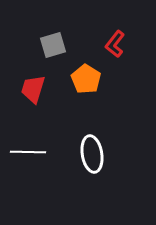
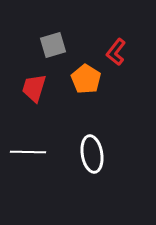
red L-shape: moved 1 px right, 8 px down
red trapezoid: moved 1 px right, 1 px up
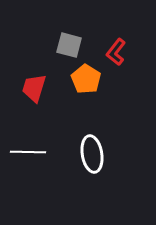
gray square: moved 16 px right; rotated 32 degrees clockwise
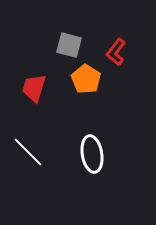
white line: rotated 44 degrees clockwise
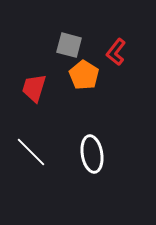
orange pentagon: moved 2 px left, 4 px up
white line: moved 3 px right
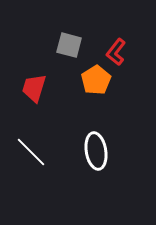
orange pentagon: moved 12 px right, 5 px down; rotated 8 degrees clockwise
white ellipse: moved 4 px right, 3 px up
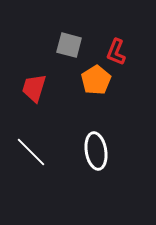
red L-shape: rotated 16 degrees counterclockwise
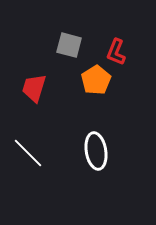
white line: moved 3 px left, 1 px down
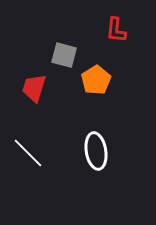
gray square: moved 5 px left, 10 px down
red L-shape: moved 22 px up; rotated 16 degrees counterclockwise
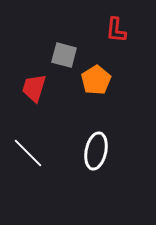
white ellipse: rotated 21 degrees clockwise
